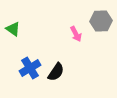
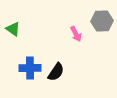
gray hexagon: moved 1 px right
blue cross: rotated 30 degrees clockwise
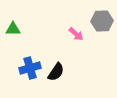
green triangle: rotated 35 degrees counterclockwise
pink arrow: rotated 21 degrees counterclockwise
blue cross: rotated 15 degrees counterclockwise
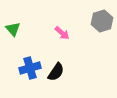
gray hexagon: rotated 15 degrees counterclockwise
green triangle: rotated 49 degrees clockwise
pink arrow: moved 14 px left, 1 px up
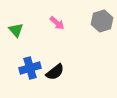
green triangle: moved 3 px right, 1 px down
pink arrow: moved 5 px left, 10 px up
black semicircle: moved 1 px left; rotated 18 degrees clockwise
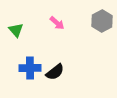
gray hexagon: rotated 10 degrees counterclockwise
blue cross: rotated 15 degrees clockwise
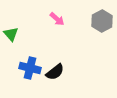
pink arrow: moved 4 px up
green triangle: moved 5 px left, 4 px down
blue cross: rotated 15 degrees clockwise
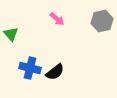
gray hexagon: rotated 15 degrees clockwise
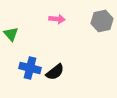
pink arrow: rotated 35 degrees counterclockwise
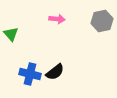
blue cross: moved 6 px down
